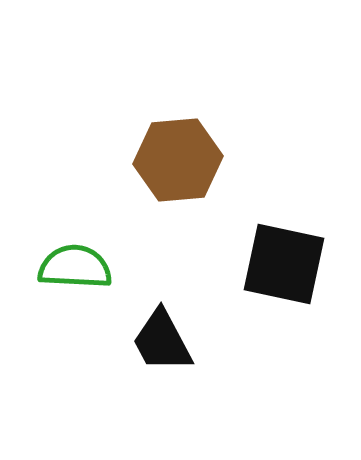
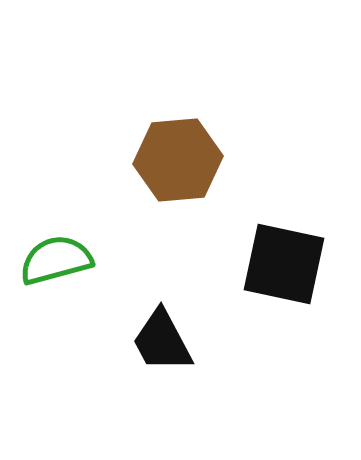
green semicircle: moved 19 px left, 7 px up; rotated 18 degrees counterclockwise
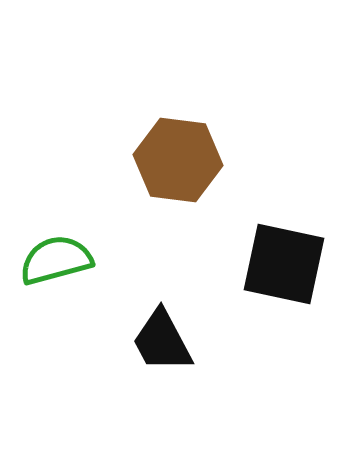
brown hexagon: rotated 12 degrees clockwise
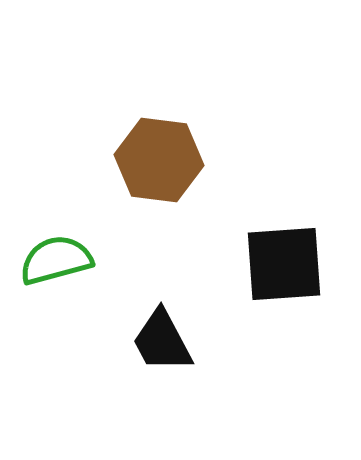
brown hexagon: moved 19 px left
black square: rotated 16 degrees counterclockwise
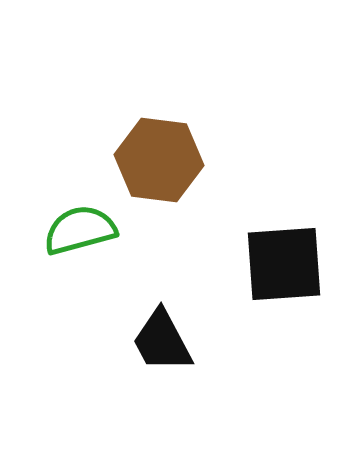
green semicircle: moved 24 px right, 30 px up
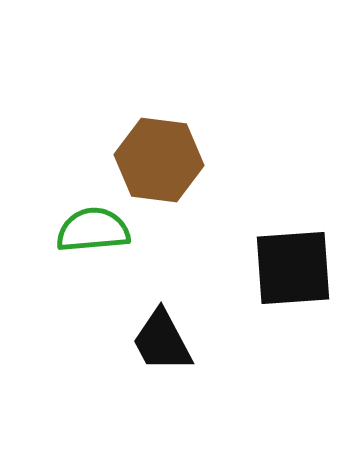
green semicircle: moved 13 px right; rotated 10 degrees clockwise
black square: moved 9 px right, 4 px down
